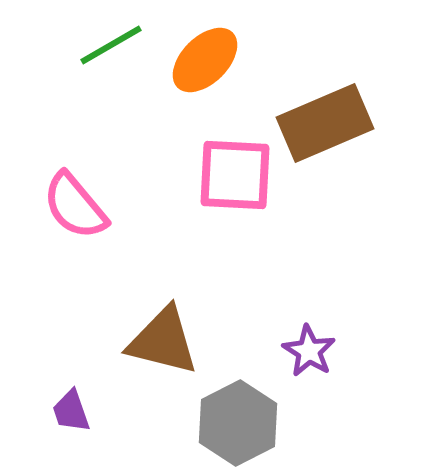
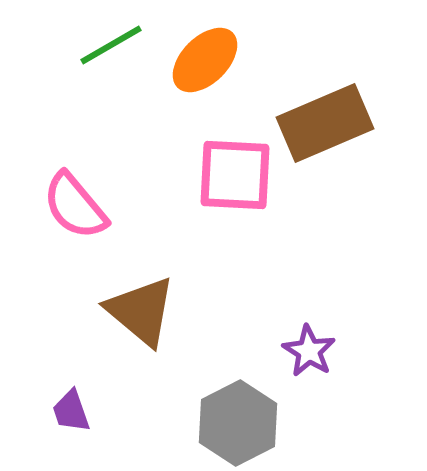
brown triangle: moved 22 px left, 30 px up; rotated 26 degrees clockwise
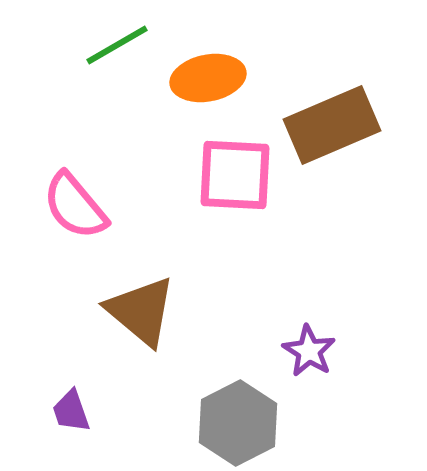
green line: moved 6 px right
orange ellipse: moved 3 px right, 18 px down; rotated 34 degrees clockwise
brown rectangle: moved 7 px right, 2 px down
